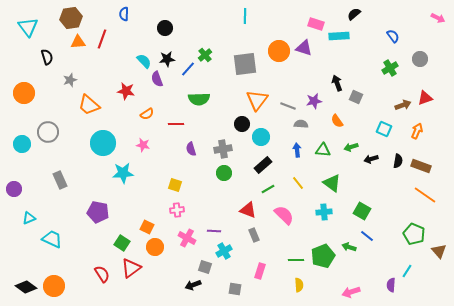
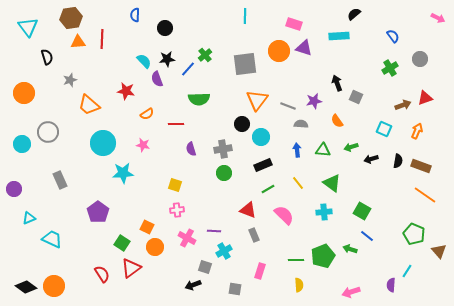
blue semicircle at (124, 14): moved 11 px right, 1 px down
pink rectangle at (316, 24): moved 22 px left
red line at (102, 39): rotated 18 degrees counterclockwise
black rectangle at (263, 165): rotated 18 degrees clockwise
purple pentagon at (98, 212): rotated 25 degrees clockwise
green arrow at (349, 247): moved 1 px right, 2 px down
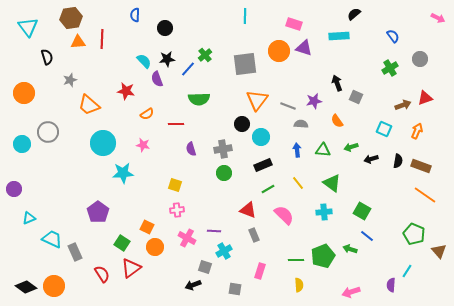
gray rectangle at (60, 180): moved 15 px right, 72 px down
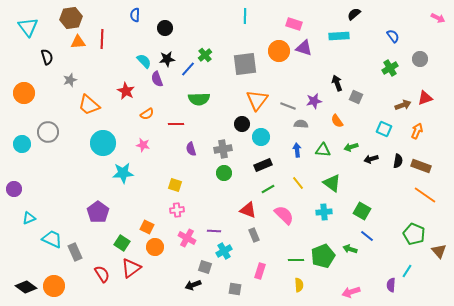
red star at (126, 91): rotated 18 degrees clockwise
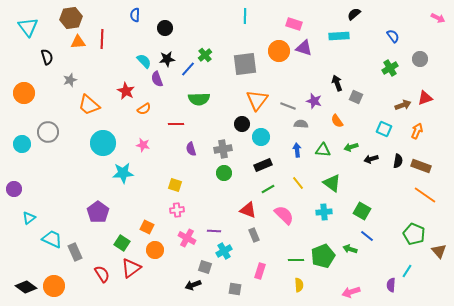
purple star at (314, 101): rotated 28 degrees clockwise
orange semicircle at (147, 114): moved 3 px left, 5 px up
cyan triangle at (29, 218): rotated 16 degrees counterclockwise
orange circle at (155, 247): moved 3 px down
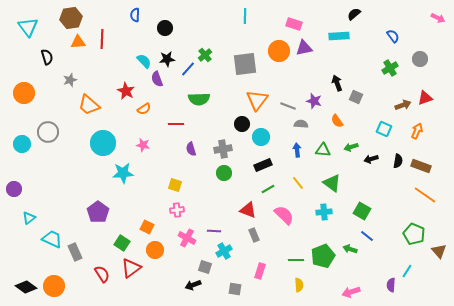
purple triangle at (304, 48): rotated 30 degrees counterclockwise
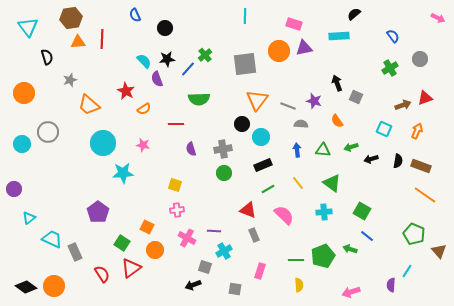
blue semicircle at (135, 15): rotated 24 degrees counterclockwise
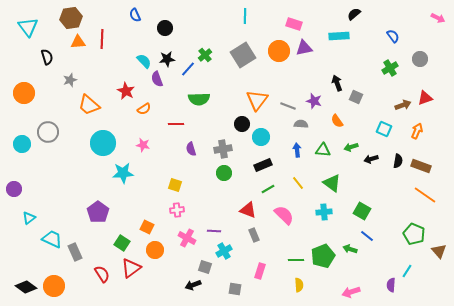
gray square at (245, 64): moved 2 px left, 9 px up; rotated 25 degrees counterclockwise
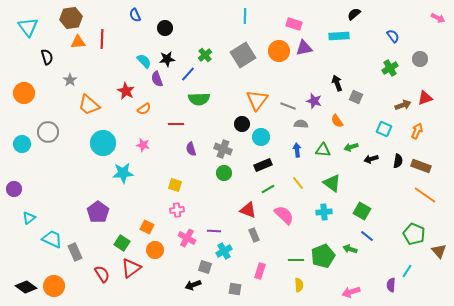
blue line at (188, 69): moved 5 px down
gray star at (70, 80): rotated 16 degrees counterclockwise
gray cross at (223, 149): rotated 30 degrees clockwise
